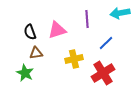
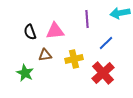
pink triangle: moved 2 px left, 1 px down; rotated 12 degrees clockwise
brown triangle: moved 9 px right, 2 px down
red cross: rotated 10 degrees counterclockwise
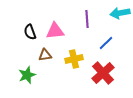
green star: moved 2 px right, 2 px down; rotated 24 degrees clockwise
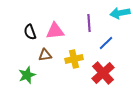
purple line: moved 2 px right, 4 px down
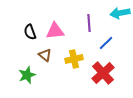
brown triangle: rotated 48 degrees clockwise
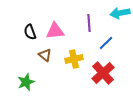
green star: moved 1 px left, 7 px down
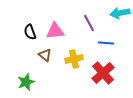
purple line: rotated 24 degrees counterclockwise
blue line: rotated 49 degrees clockwise
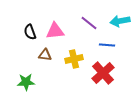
cyan arrow: moved 8 px down
purple line: rotated 24 degrees counterclockwise
blue line: moved 1 px right, 2 px down
brown triangle: rotated 32 degrees counterclockwise
green star: rotated 18 degrees clockwise
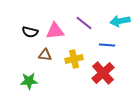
purple line: moved 5 px left
black semicircle: rotated 56 degrees counterclockwise
green star: moved 3 px right, 1 px up
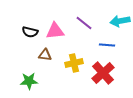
yellow cross: moved 4 px down
